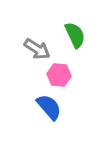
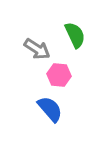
blue semicircle: moved 1 px right, 2 px down
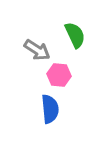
gray arrow: moved 1 px down
blue semicircle: rotated 36 degrees clockwise
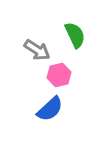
pink hexagon: rotated 20 degrees counterclockwise
blue semicircle: rotated 52 degrees clockwise
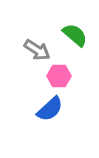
green semicircle: rotated 24 degrees counterclockwise
pink hexagon: moved 1 px down; rotated 15 degrees clockwise
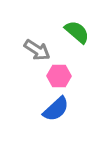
green semicircle: moved 2 px right, 3 px up
blue semicircle: moved 6 px right
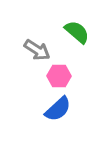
blue semicircle: moved 2 px right
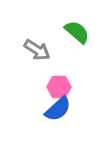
pink hexagon: moved 11 px down
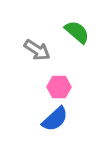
blue semicircle: moved 3 px left, 10 px down
